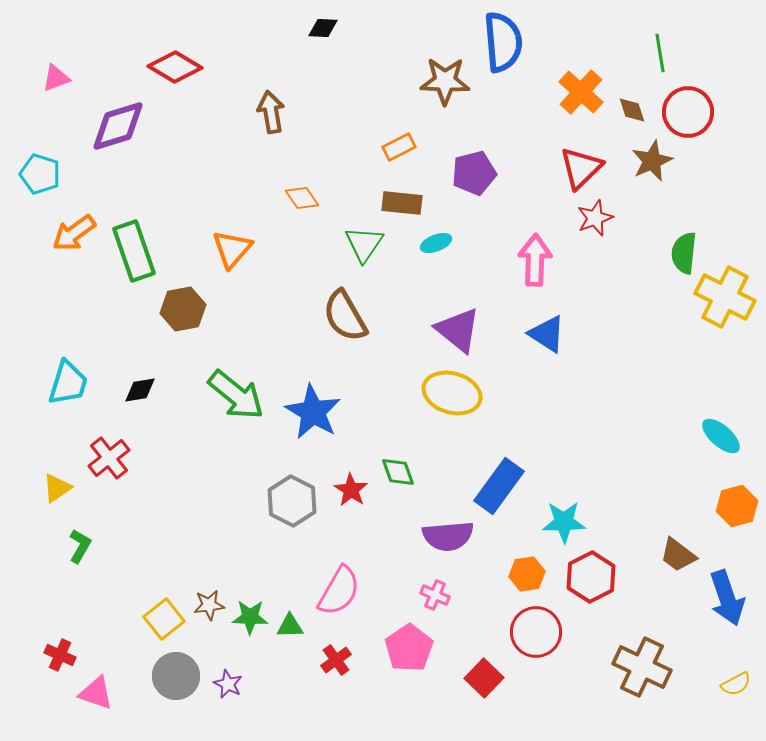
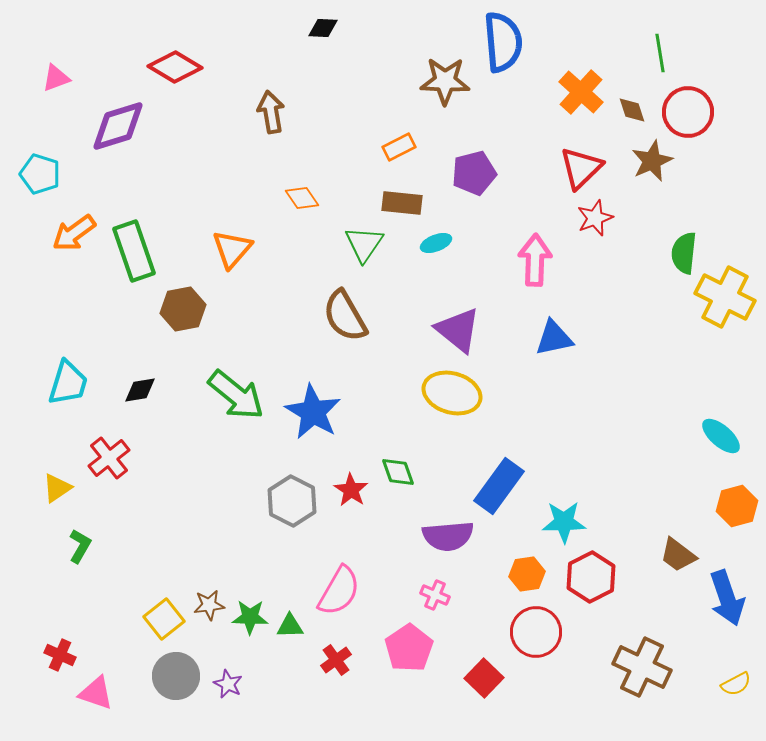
blue triangle at (547, 334): moved 7 px right, 4 px down; rotated 45 degrees counterclockwise
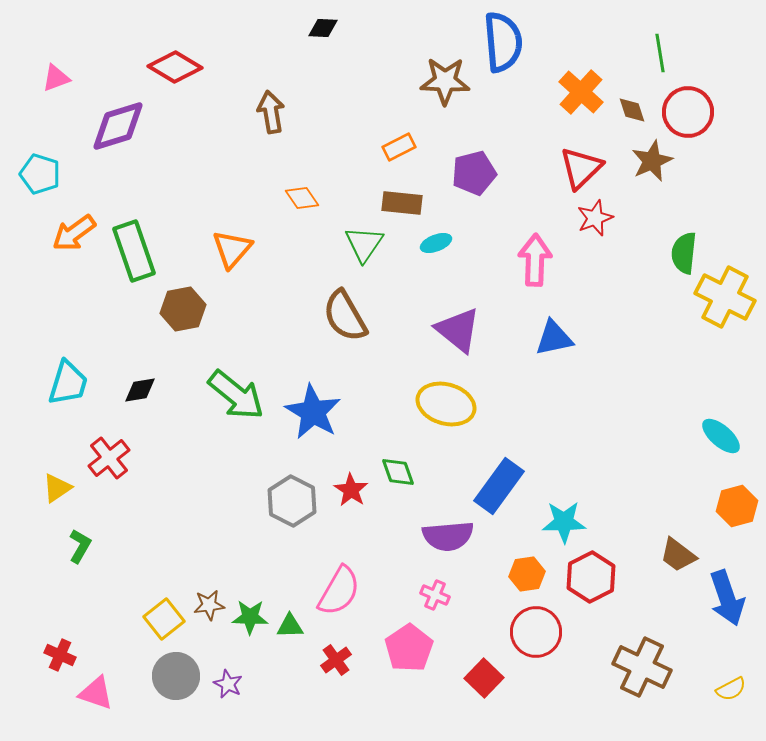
yellow ellipse at (452, 393): moved 6 px left, 11 px down
yellow semicircle at (736, 684): moved 5 px left, 5 px down
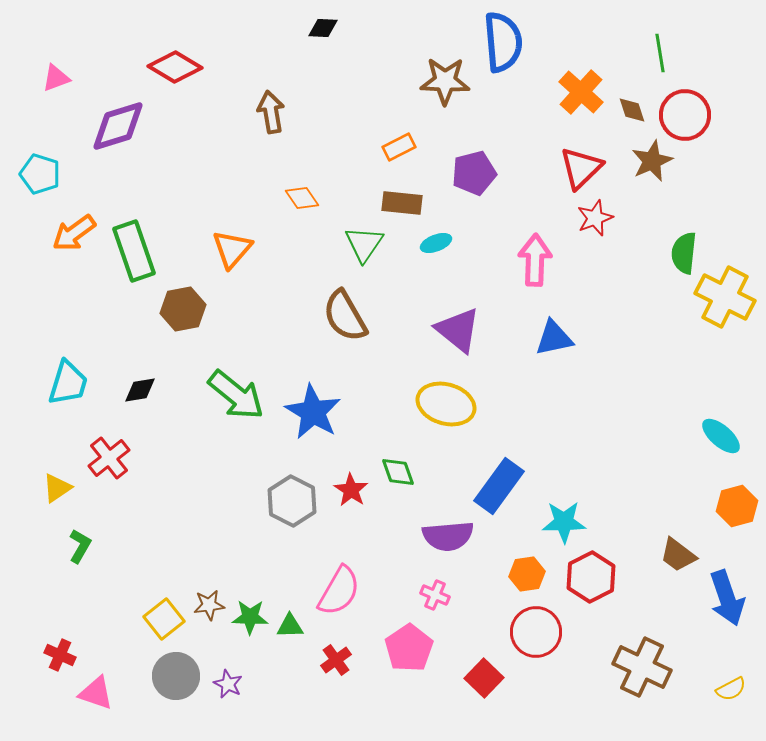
red circle at (688, 112): moved 3 px left, 3 px down
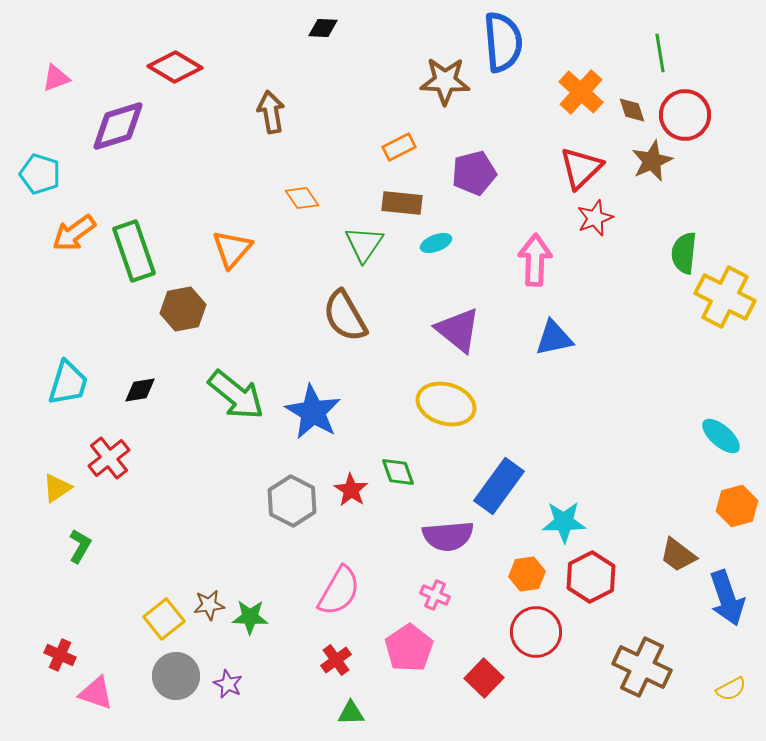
green triangle at (290, 626): moved 61 px right, 87 px down
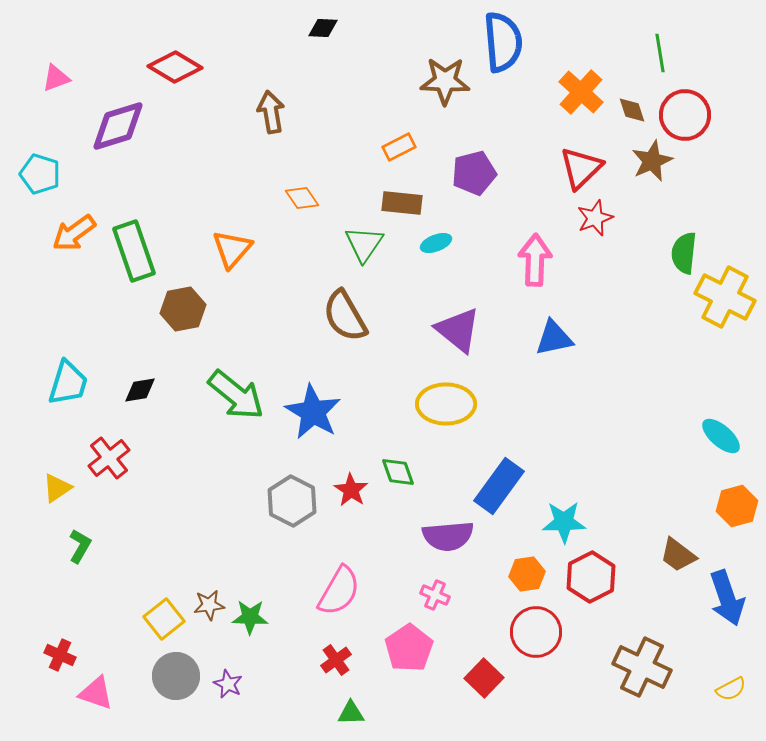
yellow ellipse at (446, 404): rotated 16 degrees counterclockwise
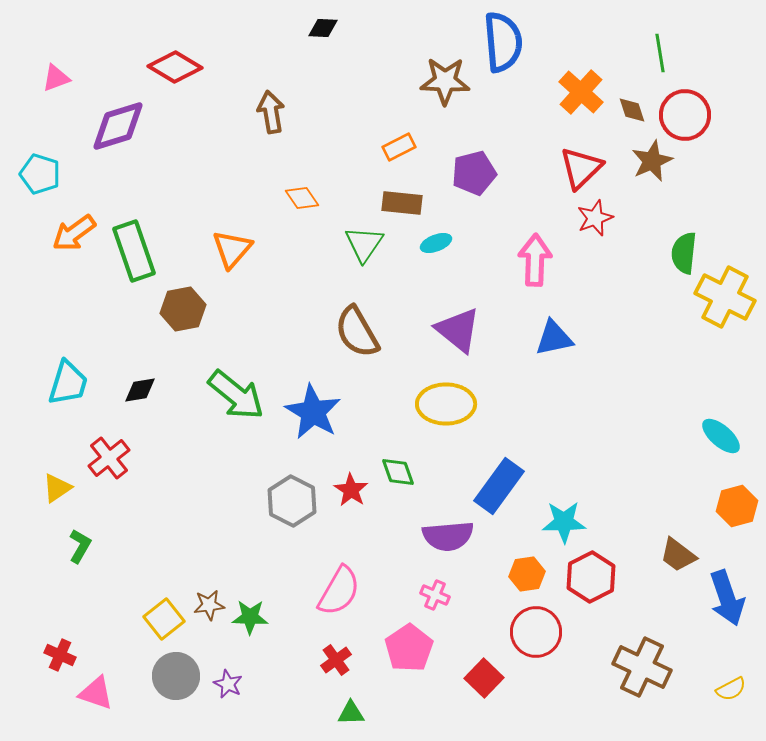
brown semicircle at (345, 316): moved 12 px right, 16 px down
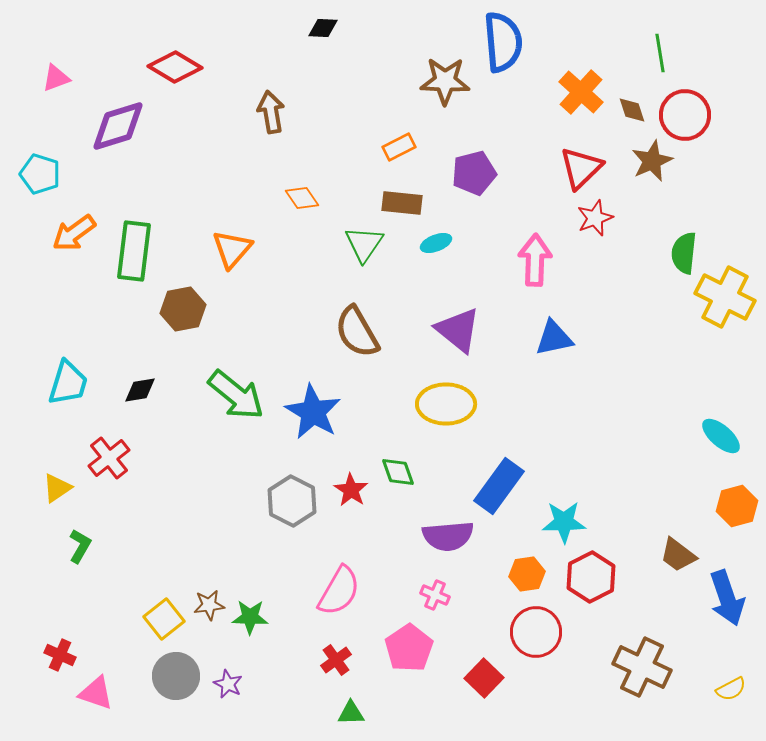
green rectangle at (134, 251): rotated 26 degrees clockwise
